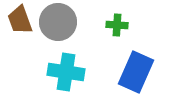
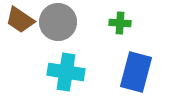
brown trapezoid: rotated 36 degrees counterclockwise
green cross: moved 3 px right, 2 px up
blue rectangle: rotated 9 degrees counterclockwise
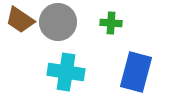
green cross: moved 9 px left
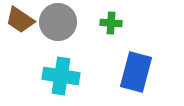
cyan cross: moved 5 px left, 4 px down
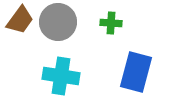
brown trapezoid: rotated 88 degrees counterclockwise
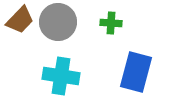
brown trapezoid: rotated 8 degrees clockwise
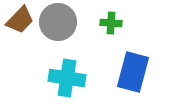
blue rectangle: moved 3 px left
cyan cross: moved 6 px right, 2 px down
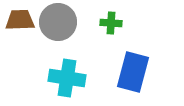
brown trapezoid: rotated 136 degrees counterclockwise
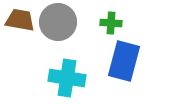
brown trapezoid: rotated 12 degrees clockwise
blue rectangle: moved 9 px left, 11 px up
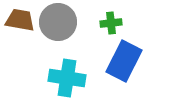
green cross: rotated 10 degrees counterclockwise
blue rectangle: rotated 12 degrees clockwise
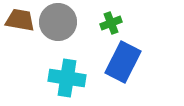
green cross: rotated 15 degrees counterclockwise
blue rectangle: moved 1 px left, 1 px down
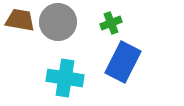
cyan cross: moved 2 px left
